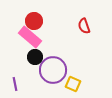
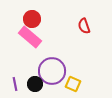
red circle: moved 2 px left, 2 px up
black circle: moved 27 px down
purple circle: moved 1 px left, 1 px down
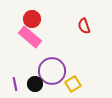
yellow square: rotated 35 degrees clockwise
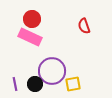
pink rectangle: rotated 15 degrees counterclockwise
yellow square: rotated 21 degrees clockwise
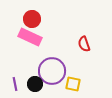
red semicircle: moved 18 px down
yellow square: rotated 21 degrees clockwise
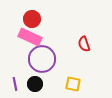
purple circle: moved 10 px left, 12 px up
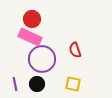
red semicircle: moved 9 px left, 6 px down
black circle: moved 2 px right
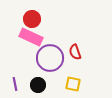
pink rectangle: moved 1 px right
red semicircle: moved 2 px down
purple circle: moved 8 px right, 1 px up
black circle: moved 1 px right, 1 px down
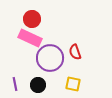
pink rectangle: moved 1 px left, 1 px down
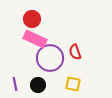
pink rectangle: moved 5 px right, 1 px down
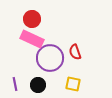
pink rectangle: moved 3 px left
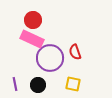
red circle: moved 1 px right, 1 px down
